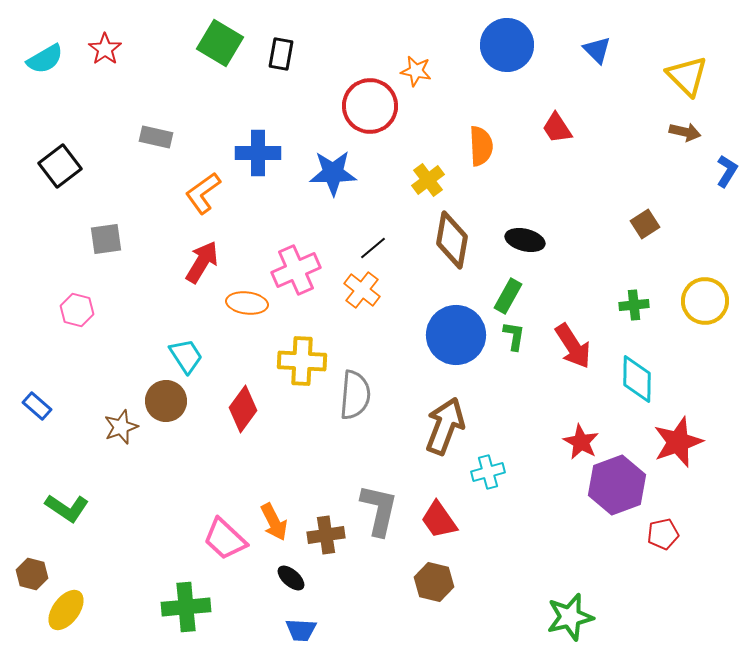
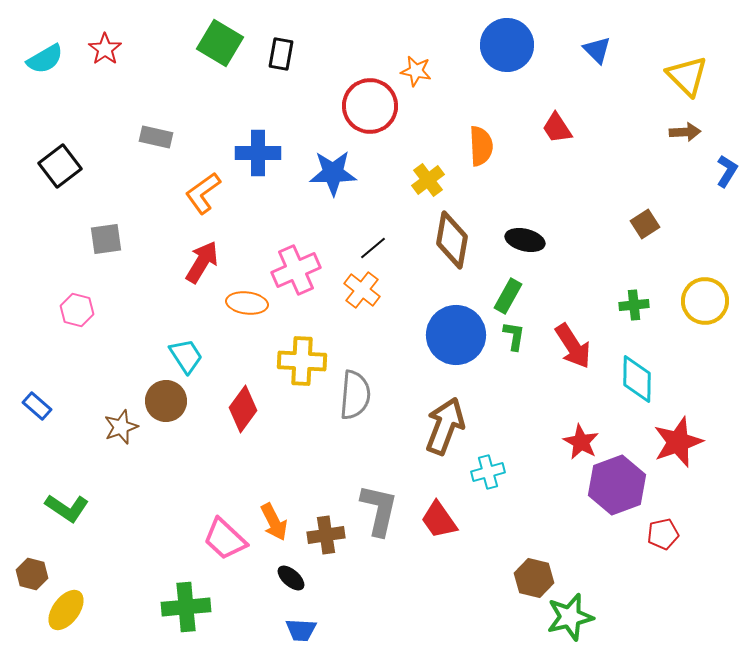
brown arrow at (685, 132): rotated 16 degrees counterclockwise
brown hexagon at (434, 582): moved 100 px right, 4 px up
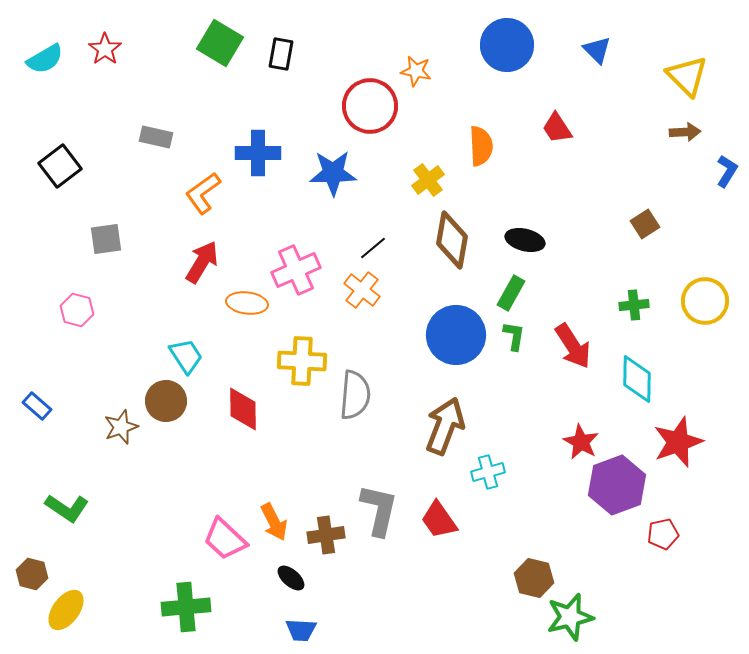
green rectangle at (508, 296): moved 3 px right, 3 px up
red diamond at (243, 409): rotated 36 degrees counterclockwise
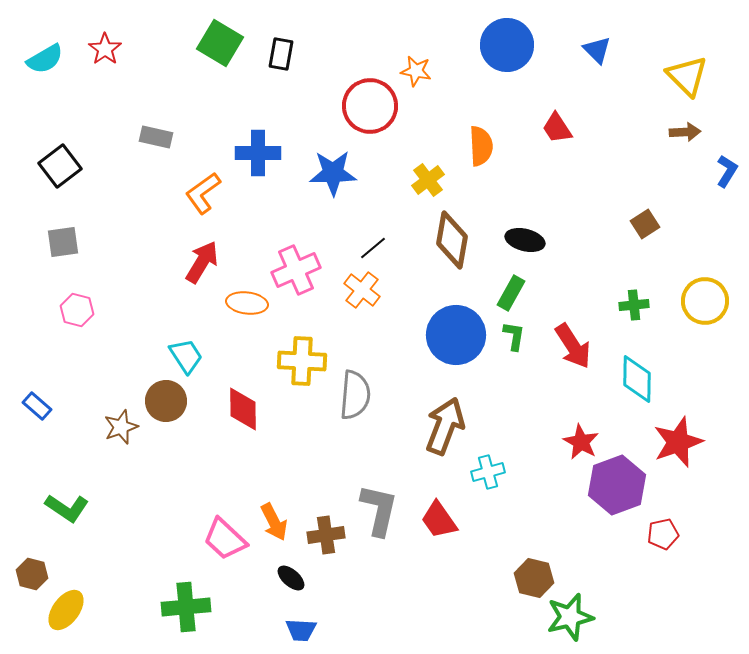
gray square at (106, 239): moved 43 px left, 3 px down
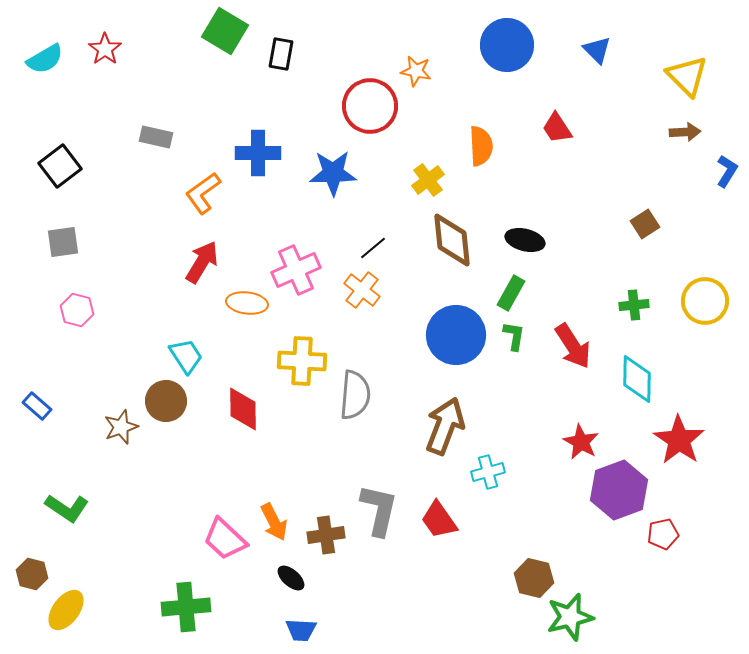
green square at (220, 43): moved 5 px right, 12 px up
brown diamond at (452, 240): rotated 16 degrees counterclockwise
red star at (678, 442): moved 1 px right, 2 px up; rotated 18 degrees counterclockwise
purple hexagon at (617, 485): moved 2 px right, 5 px down
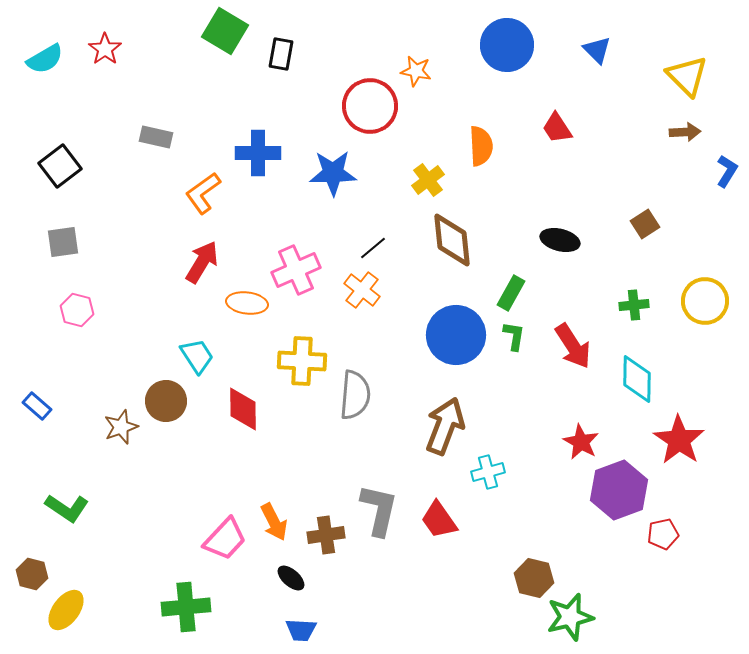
black ellipse at (525, 240): moved 35 px right
cyan trapezoid at (186, 356): moved 11 px right
pink trapezoid at (225, 539): rotated 90 degrees counterclockwise
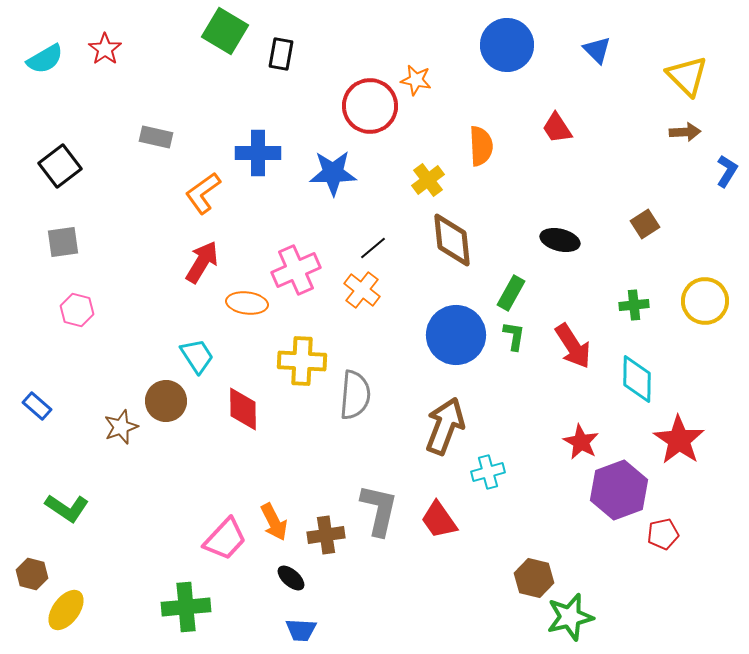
orange star at (416, 71): moved 9 px down
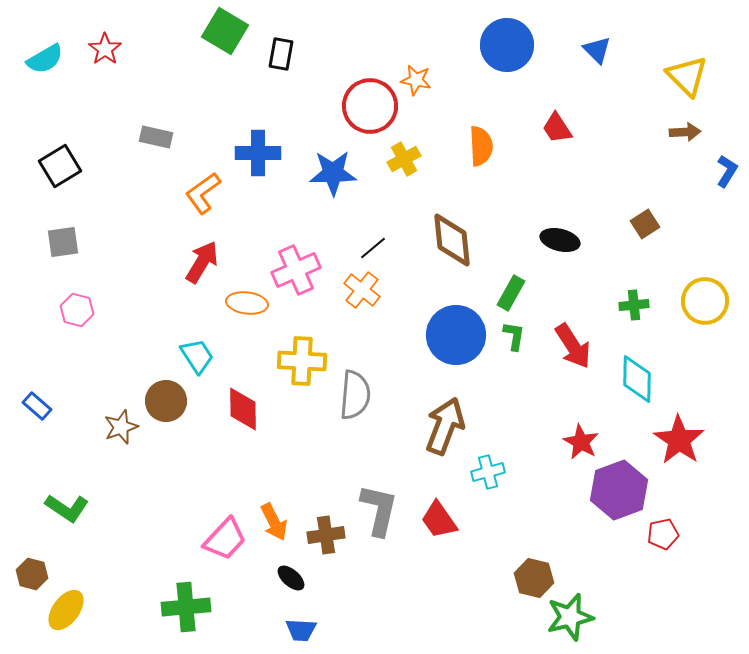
black square at (60, 166): rotated 6 degrees clockwise
yellow cross at (428, 180): moved 24 px left, 21 px up; rotated 8 degrees clockwise
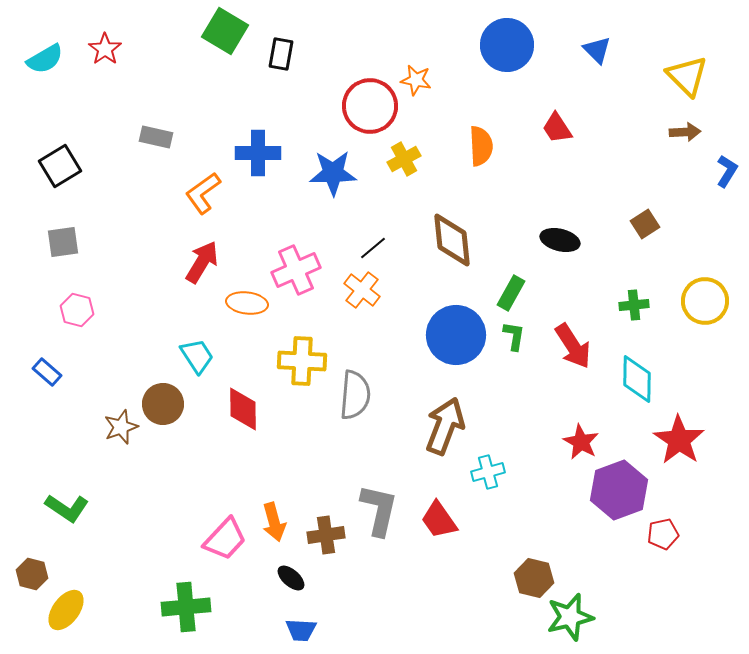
brown circle at (166, 401): moved 3 px left, 3 px down
blue rectangle at (37, 406): moved 10 px right, 34 px up
orange arrow at (274, 522): rotated 12 degrees clockwise
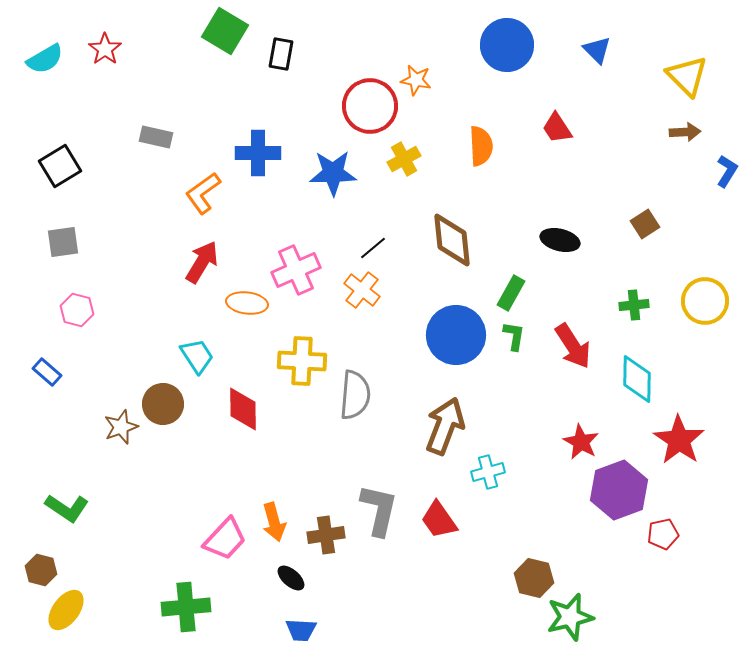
brown hexagon at (32, 574): moved 9 px right, 4 px up
